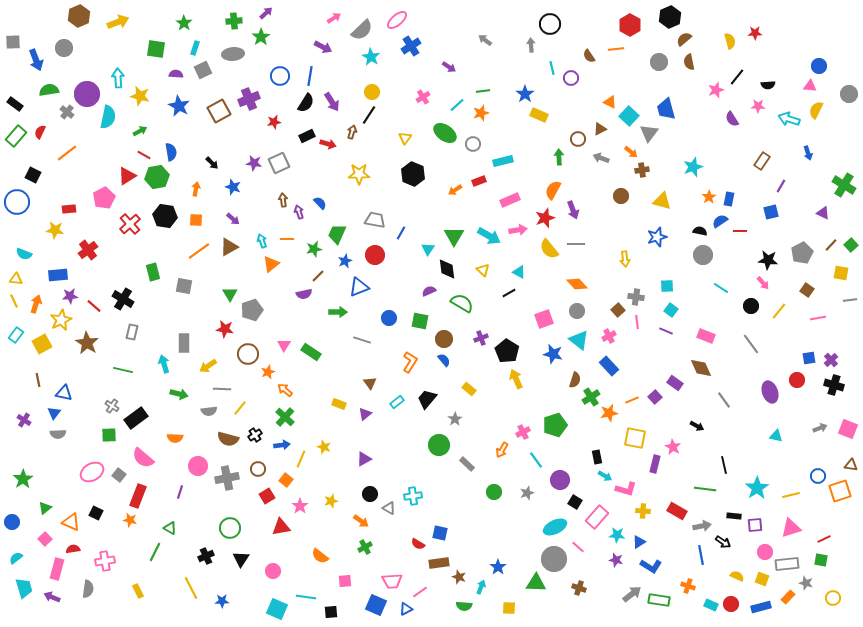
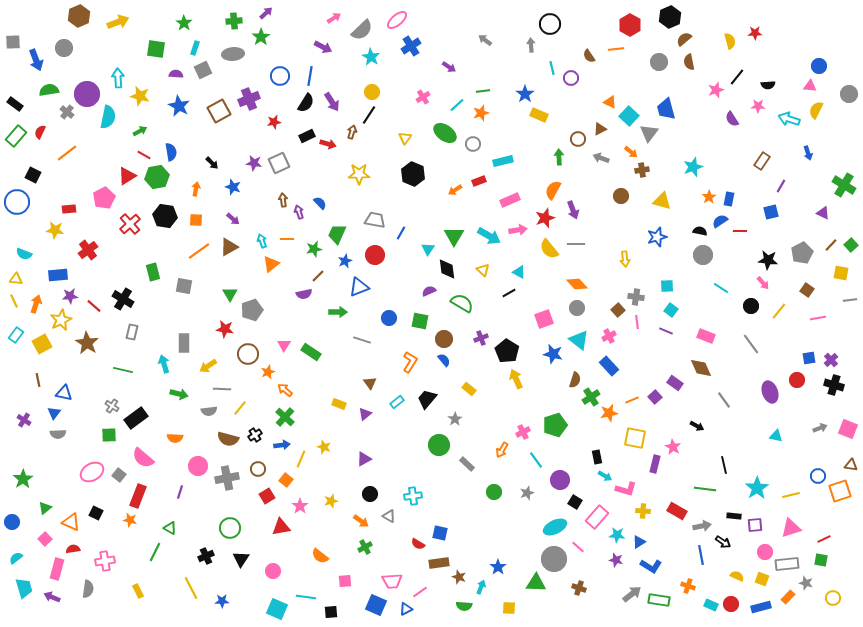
gray circle at (577, 311): moved 3 px up
gray triangle at (389, 508): moved 8 px down
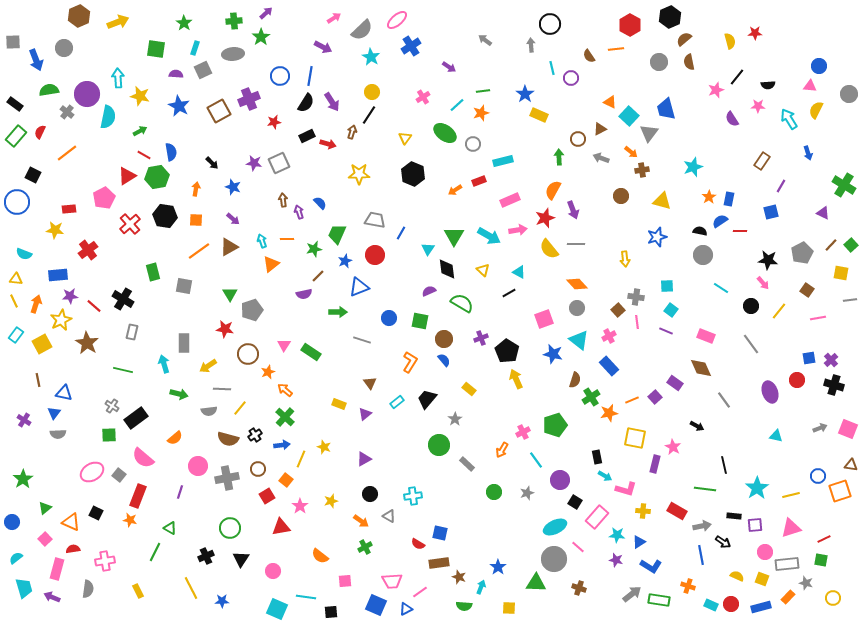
cyan arrow at (789, 119): rotated 40 degrees clockwise
orange semicircle at (175, 438): rotated 42 degrees counterclockwise
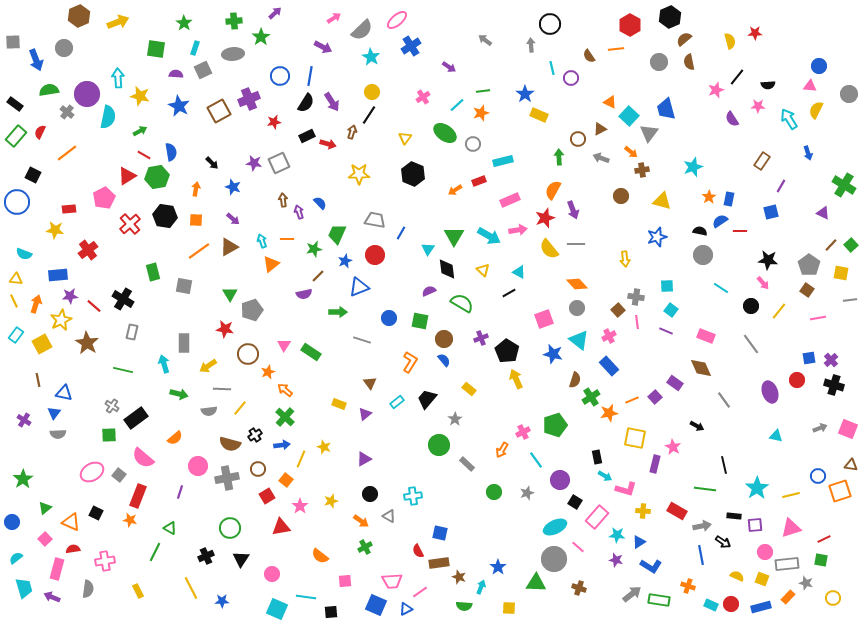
purple arrow at (266, 13): moved 9 px right
gray pentagon at (802, 253): moved 7 px right, 12 px down; rotated 10 degrees counterclockwise
brown semicircle at (228, 439): moved 2 px right, 5 px down
red semicircle at (418, 544): moved 7 px down; rotated 32 degrees clockwise
pink circle at (273, 571): moved 1 px left, 3 px down
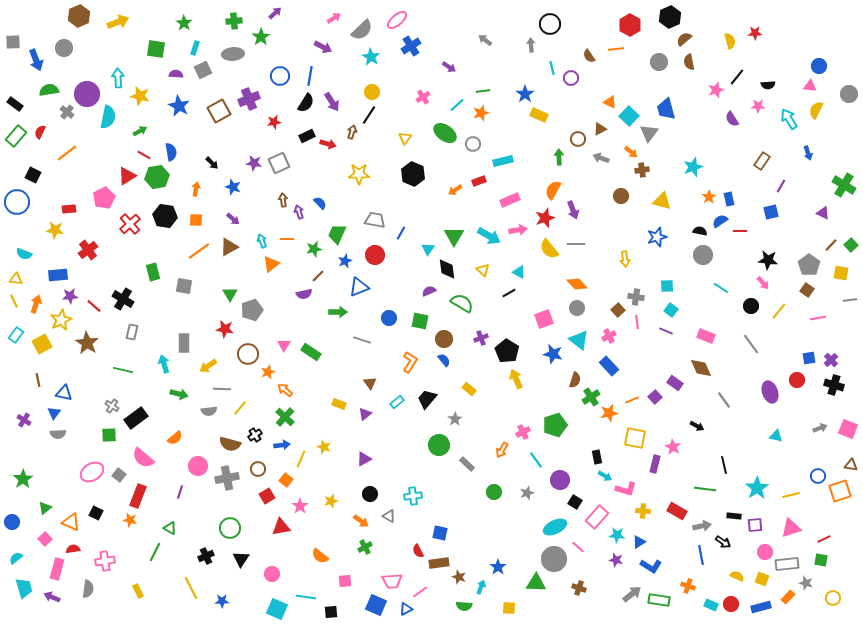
blue rectangle at (729, 199): rotated 24 degrees counterclockwise
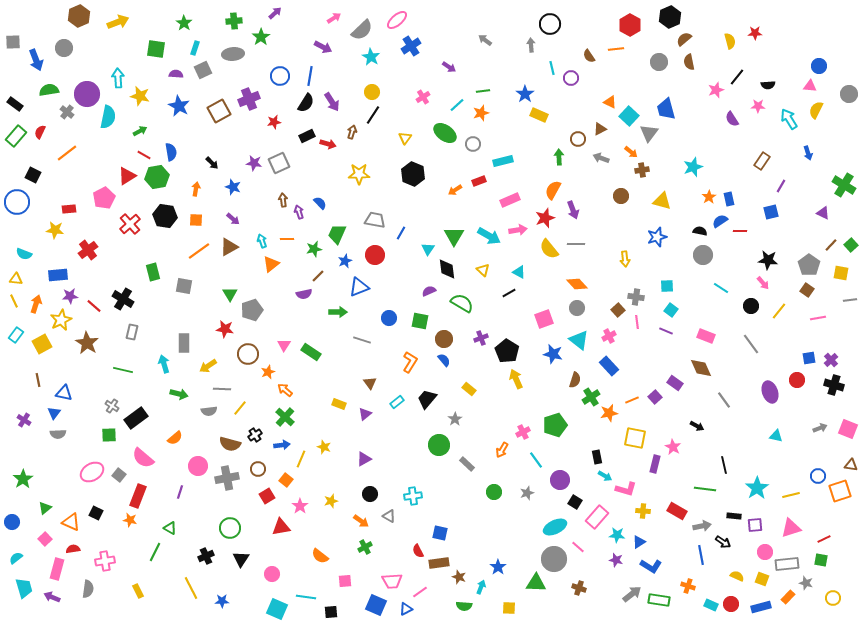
black line at (369, 115): moved 4 px right
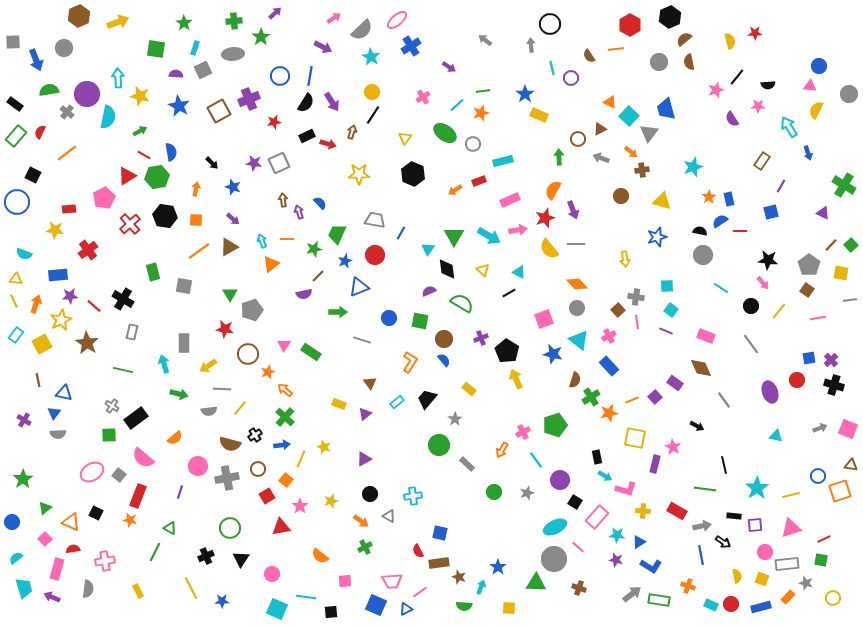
cyan arrow at (789, 119): moved 8 px down
yellow semicircle at (737, 576): rotated 56 degrees clockwise
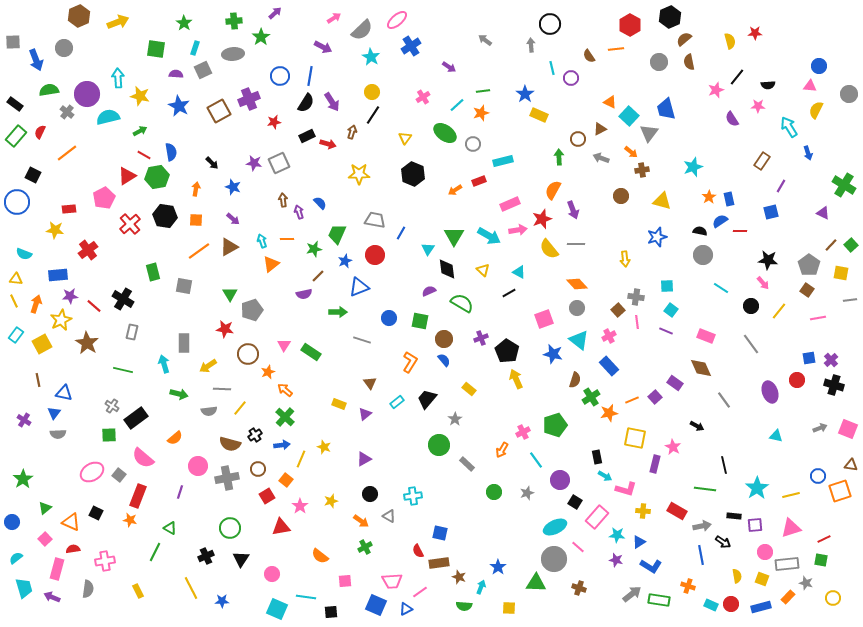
cyan semicircle at (108, 117): rotated 115 degrees counterclockwise
pink rectangle at (510, 200): moved 4 px down
red star at (545, 218): moved 3 px left, 1 px down
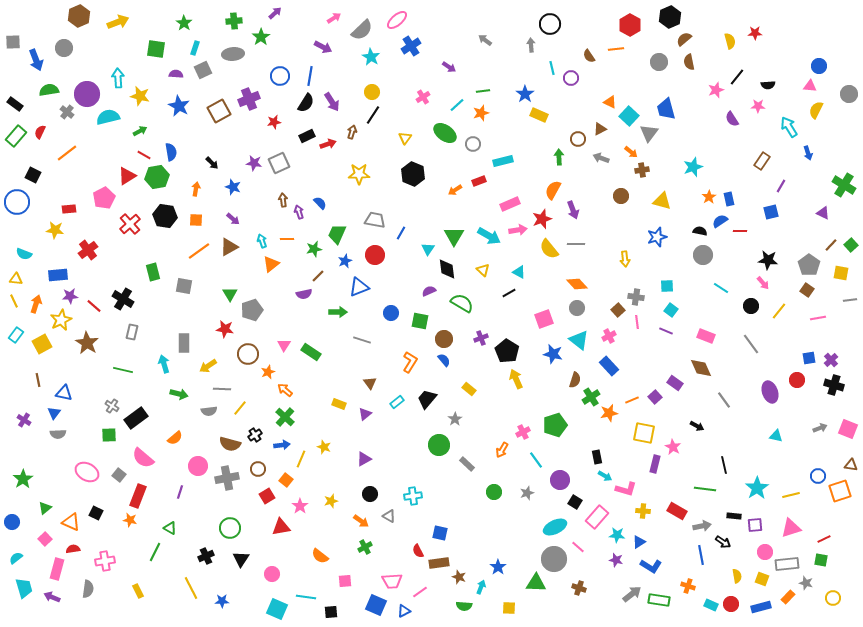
red arrow at (328, 144): rotated 35 degrees counterclockwise
blue circle at (389, 318): moved 2 px right, 5 px up
yellow square at (635, 438): moved 9 px right, 5 px up
pink ellipse at (92, 472): moved 5 px left; rotated 60 degrees clockwise
blue triangle at (406, 609): moved 2 px left, 2 px down
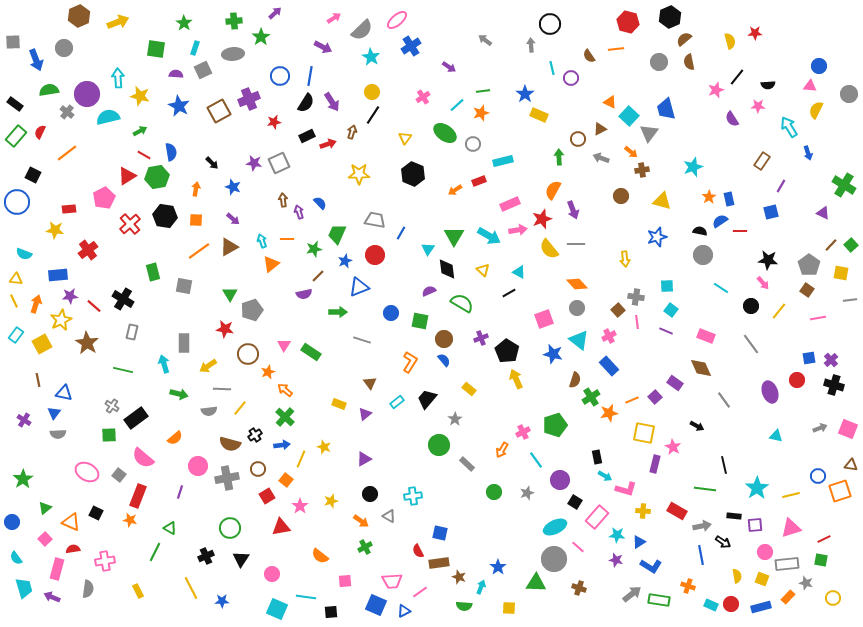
red hexagon at (630, 25): moved 2 px left, 3 px up; rotated 15 degrees counterclockwise
cyan semicircle at (16, 558): rotated 88 degrees counterclockwise
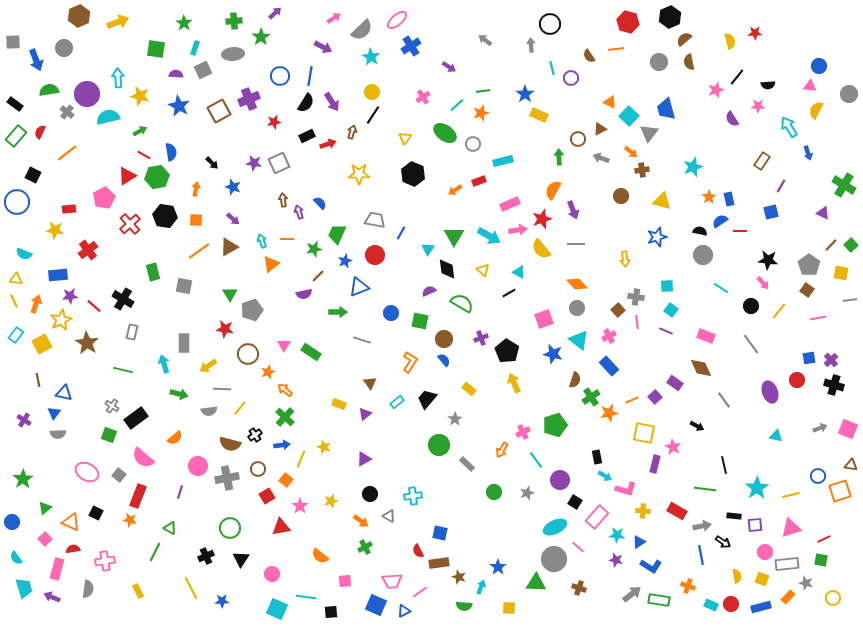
yellow semicircle at (549, 249): moved 8 px left
yellow arrow at (516, 379): moved 2 px left, 4 px down
green square at (109, 435): rotated 21 degrees clockwise
